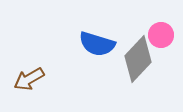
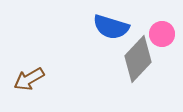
pink circle: moved 1 px right, 1 px up
blue semicircle: moved 14 px right, 17 px up
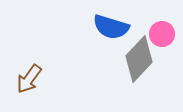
gray diamond: moved 1 px right
brown arrow: rotated 24 degrees counterclockwise
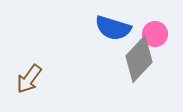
blue semicircle: moved 2 px right, 1 px down
pink circle: moved 7 px left
